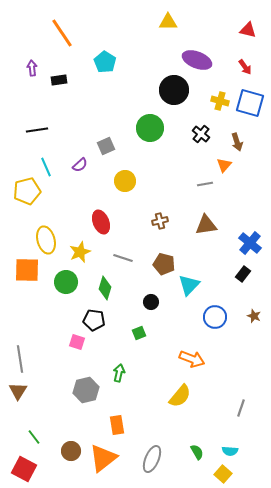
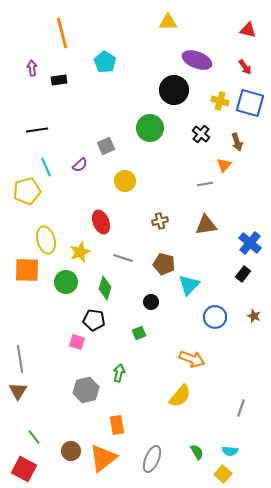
orange line at (62, 33): rotated 20 degrees clockwise
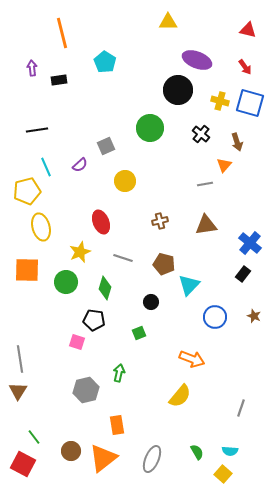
black circle at (174, 90): moved 4 px right
yellow ellipse at (46, 240): moved 5 px left, 13 px up
red square at (24, 469): moved 1 px left, 5 px up
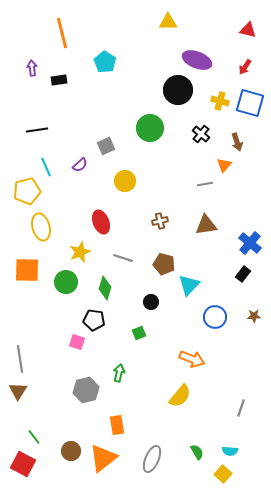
red arrow at (245, 67): rotated 70 degrees clockwise
brown star at (254, 316): rotated 24 degrees counterclockwise
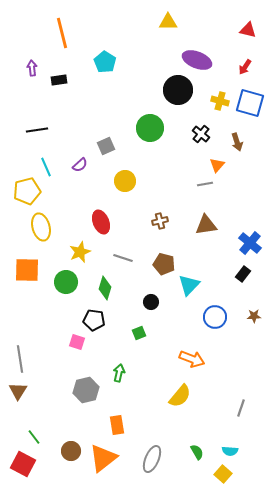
orange triangle at (224, 165): moved 7 px left
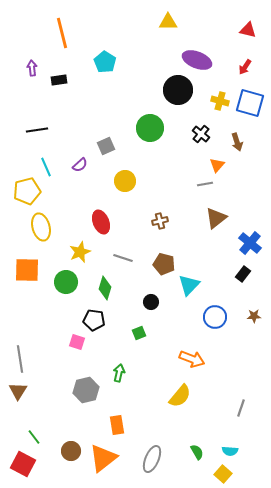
brown triangle at (206, 225): moved 10 px right, 7 px up; rotated 30 degrees counterclockwise
